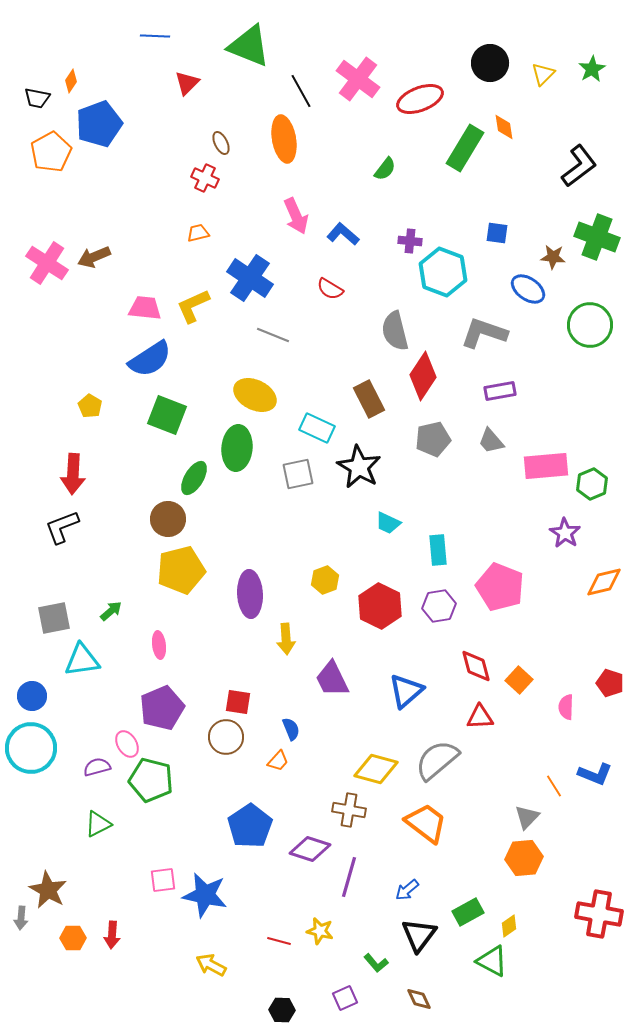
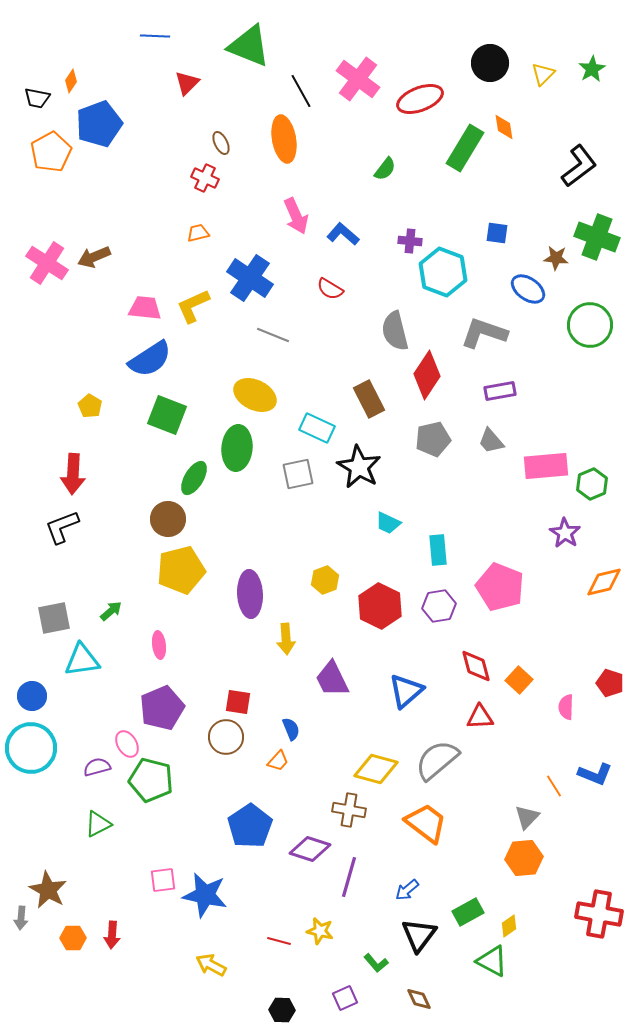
brown star at (553, 257): moved 3 px right, 1 px down
red diamond at (423, 376): moved 4 px right, 1 px up
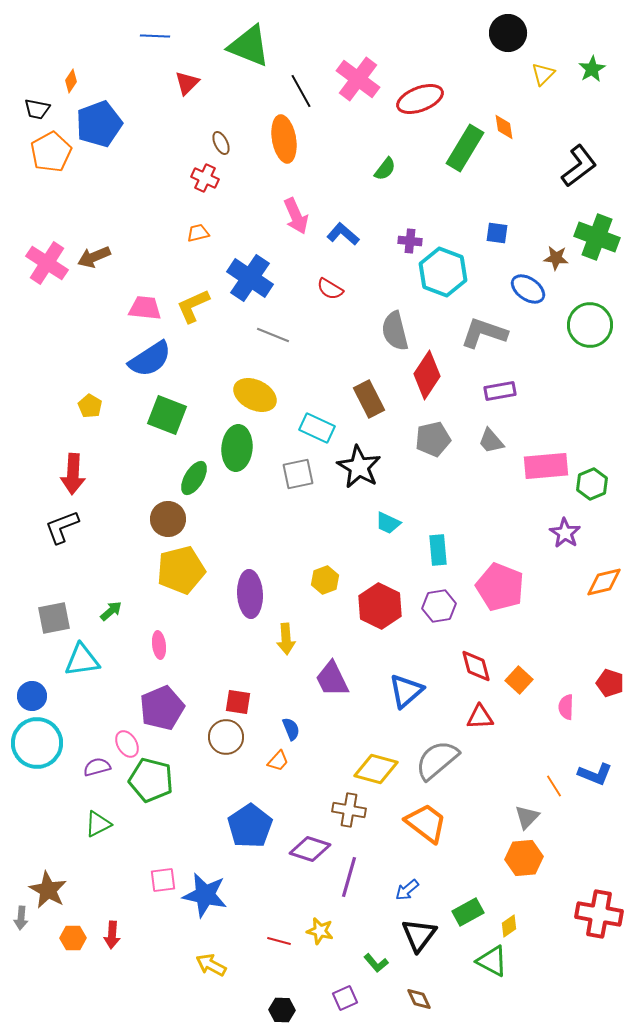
black circle at (490, 63): moved 18 px right, 30 px up
black trapezoid at (37, 98): moved 11 px down
cyan circle at (31, 748): moved 6 px right, 5 px up
